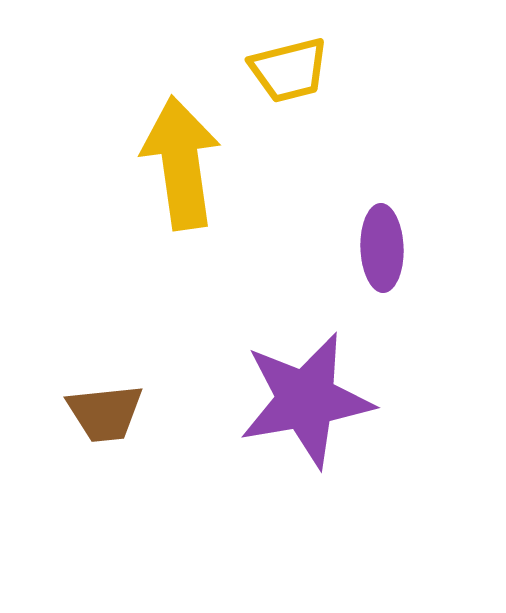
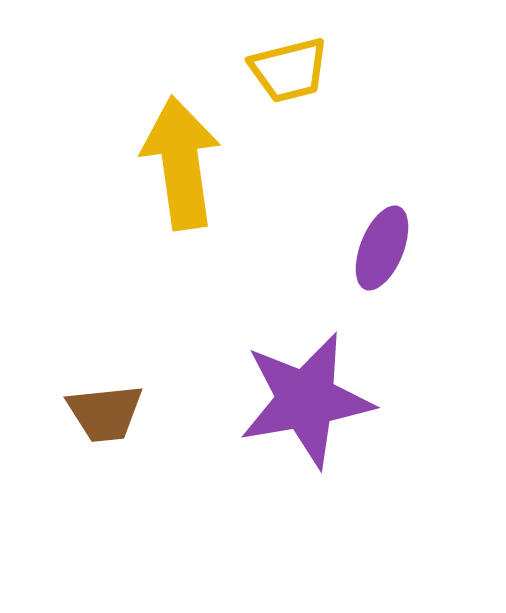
purple ellipse: rotated 24 degrees clockwise
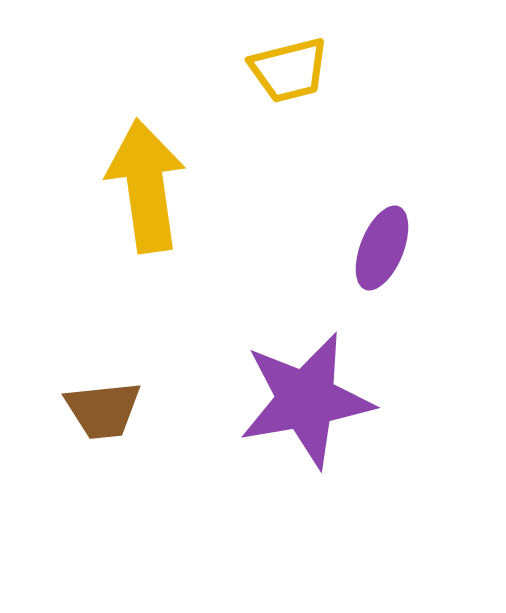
yellow arrow: moved 35 px left, 23 px down
brown trapezoid: moved 2 px left, 3 px up
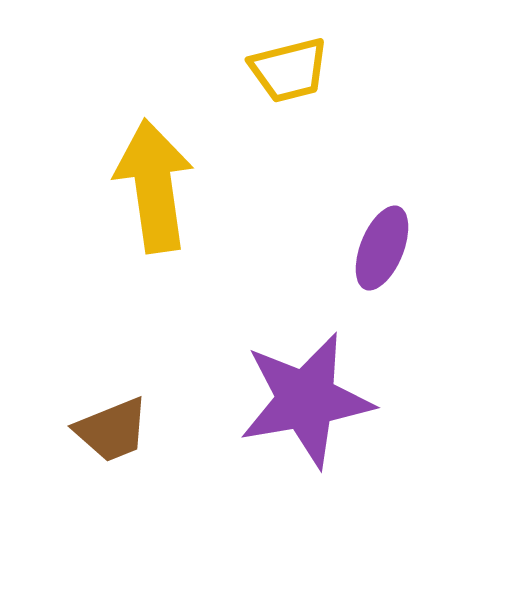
yellow arrow: moved 8 px right
brown trapezoid: moved 9 px right, 20 px down; rotated 16 degrees counterclockwise
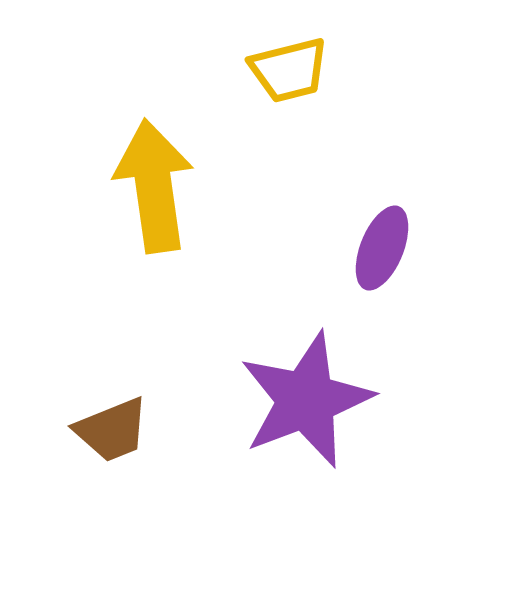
purple star: rotated 11 degrees counterclockwise
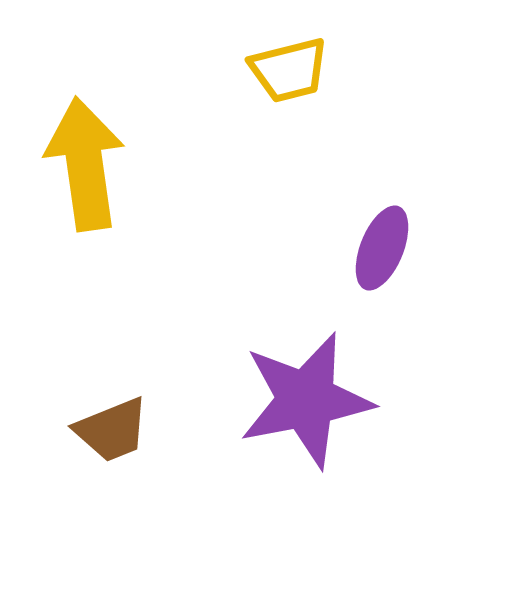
yellow arrow: moved 69 px left, 22 px up
purple star: rotated 10 degrees clockwise
